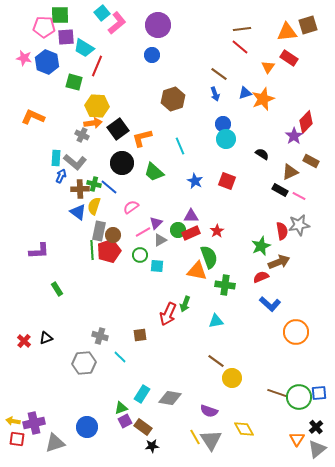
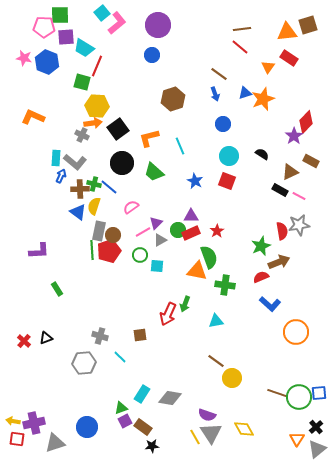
green square at (74, 82): moved 8 px right
orange L-shape at (142, 138): moved 7 px right
cyan circle at (226, 139): moved 3 px right, 17 px down
purple semicircle at (209, 411): moved 2 px left, 4 px down
gray triangle at (211, 440): moved 7 px up
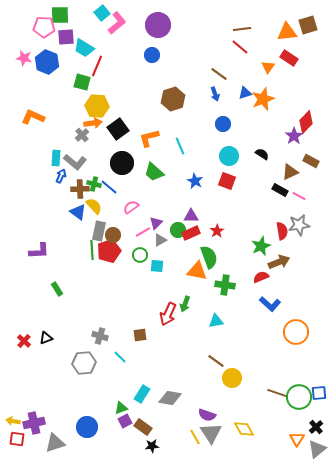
gray cross at (82, 135): rotated 24 degrees clockwise
yellow semicircle at (94, 206): rotated 120 degrees clockwise
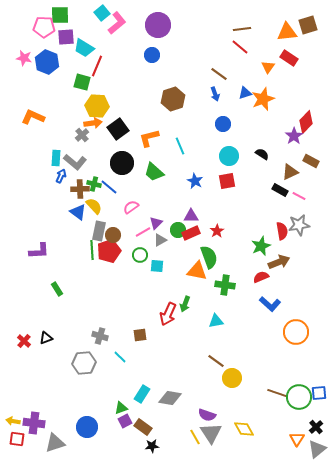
red square at (227, 181): rotated 30 degrees counterclockwise
purple cross at (34, 423): rotated 20 degrees clockwise
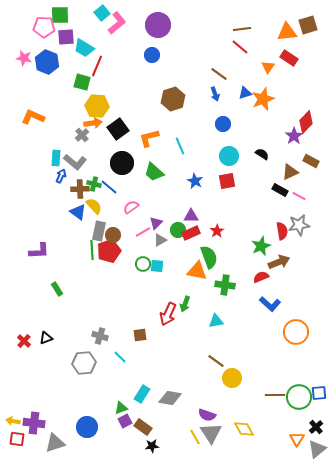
green circle at (140, 255): moved 3 px right, 9 px down
brown line at (277, 393): moved 2 px left, 2 px down; rotated 18 degrees counterclockwise
